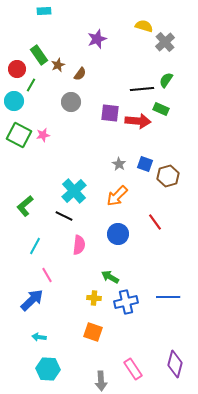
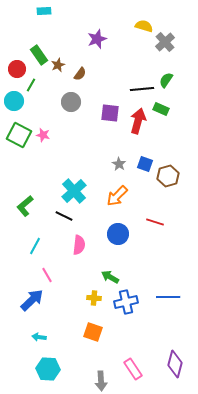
red arrow at (138, 121): rotated 80 degrees counterclockwise
pink star at (43, 135): rotated 24 degrees clockwise
red line at (155, 222): rotated 36 degrees counterclockwise
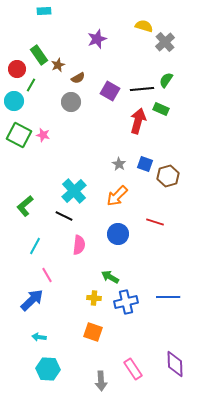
brown semicircle at (80, 74): moved 2 px left, 4 px down; rotated 24 degrees clockwise
purple square at (110, 113): moved 22 px up; rotated 24 degrees clockwise
purple diamond at (175, 364): rotated 16 degrees counterclockwise
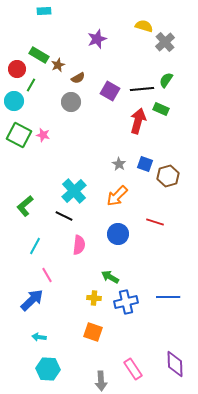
green rectangle at (39, 55): rotated 24 degrees counterclockwise
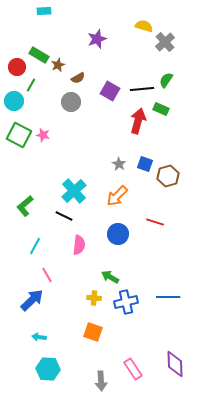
red circle at (17, 69): moved 2 px up
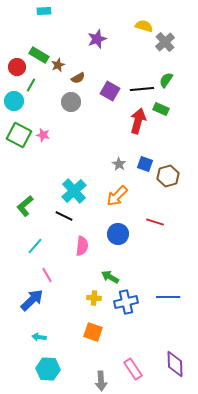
pink semicircle at (79, 245): moved 3 px right, 1 px down
cyan line at (35, 246): rotated 12 degrees clockwise
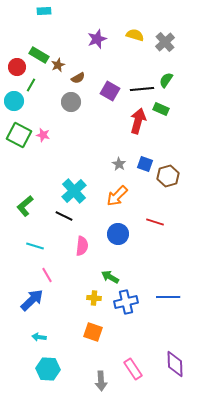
yellow semicircle at (144, 26): moved 9 px left, 9 px down
cyan line at (35, 246): rotated 66 degrees clockwise
